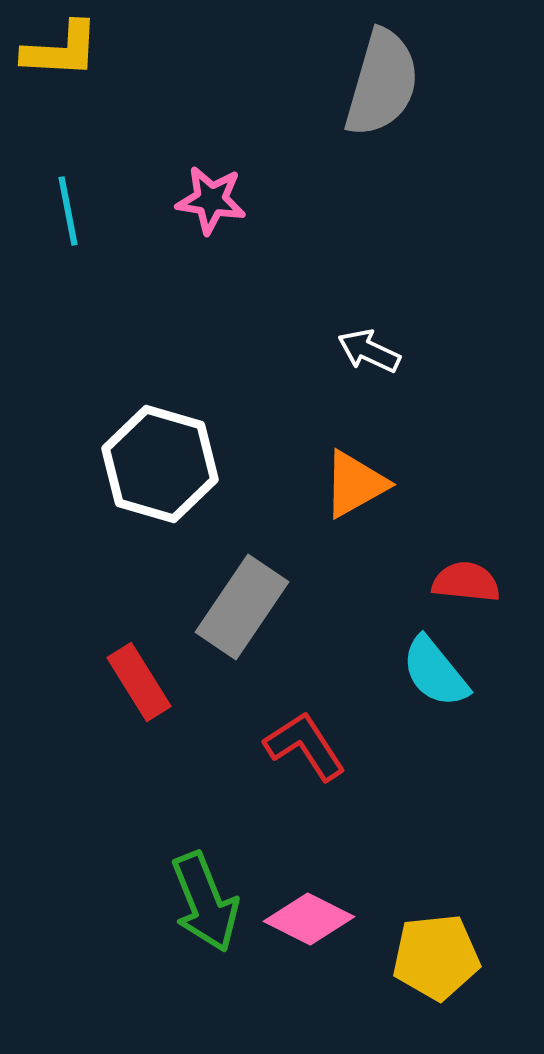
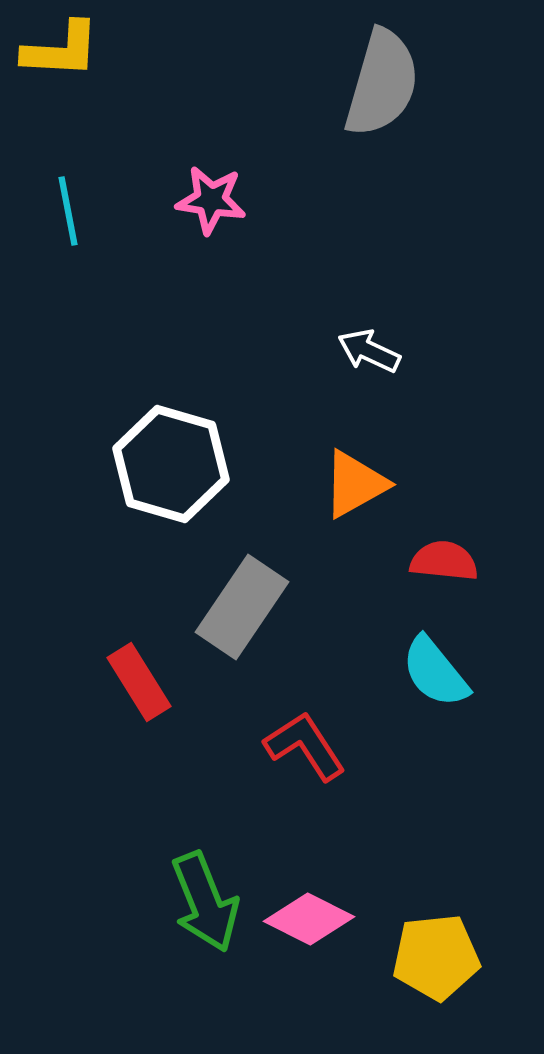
white hexagon: moved 11 px right
red semicircle: moved 22 px left, 21 px up
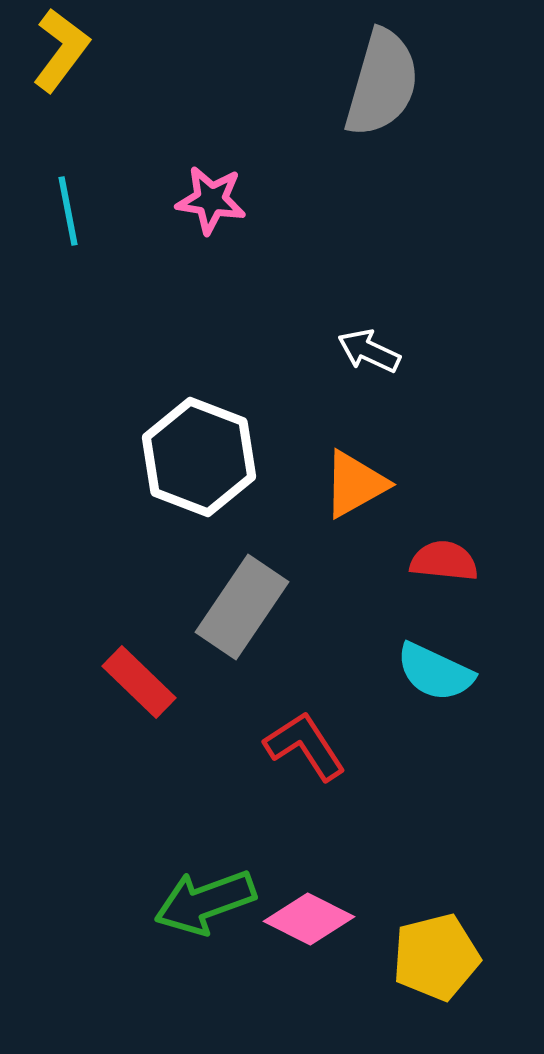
yellow L-shape: rotated 56 degrees counterclockwise
white hexagon: moved 28 px right, 7 px up; rotated 5 degrees clockwise
cyan semicircle: rotated 26 degrees counterclockwise
red rectangle: rotated 14 degrees counterclockwise
green arrow: rotated 92 degrees clockwise
yellow pentagon: rotated 8 degrees counterclockwise
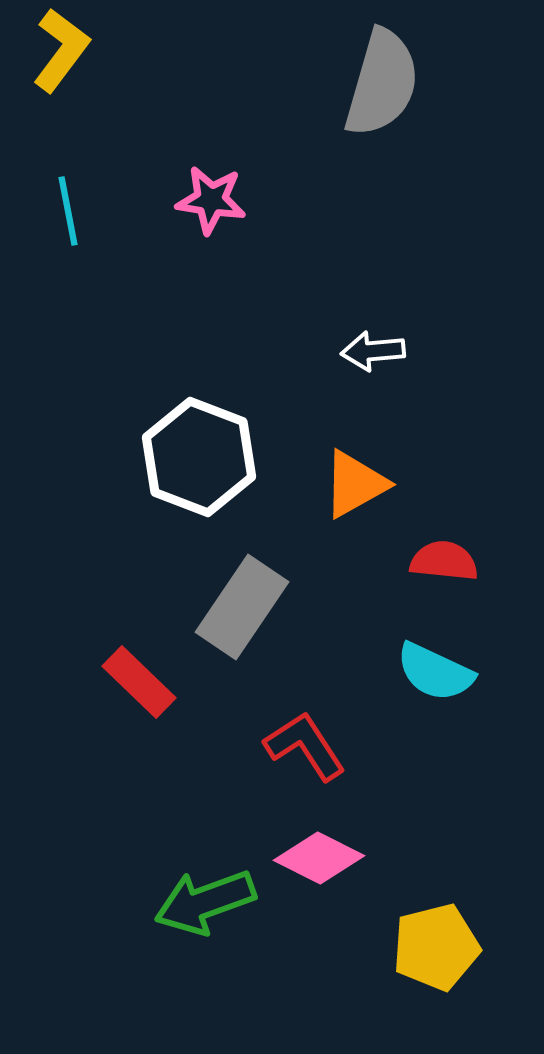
white arrow: moved 4 px right; rotated 30 degrees counterclockwise
pink diamond: moved 10 px right, 61 px up
yellow pentagon: moved 10 px up
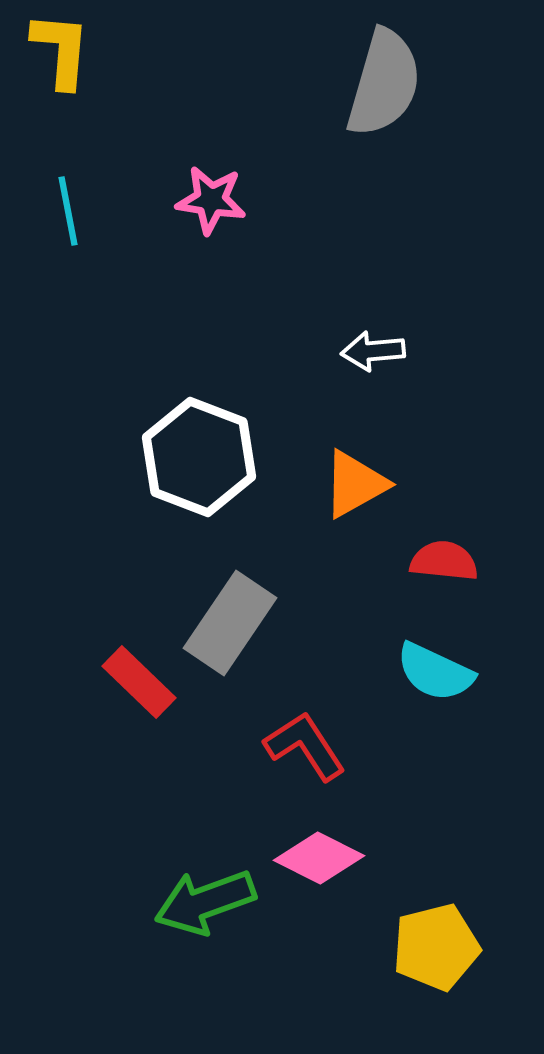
yellow L-shape: rotated 32 degrees counterclockwise
gray semicircle: moved 2 px right
gray rectangle: moved 12 px left, 16 px down
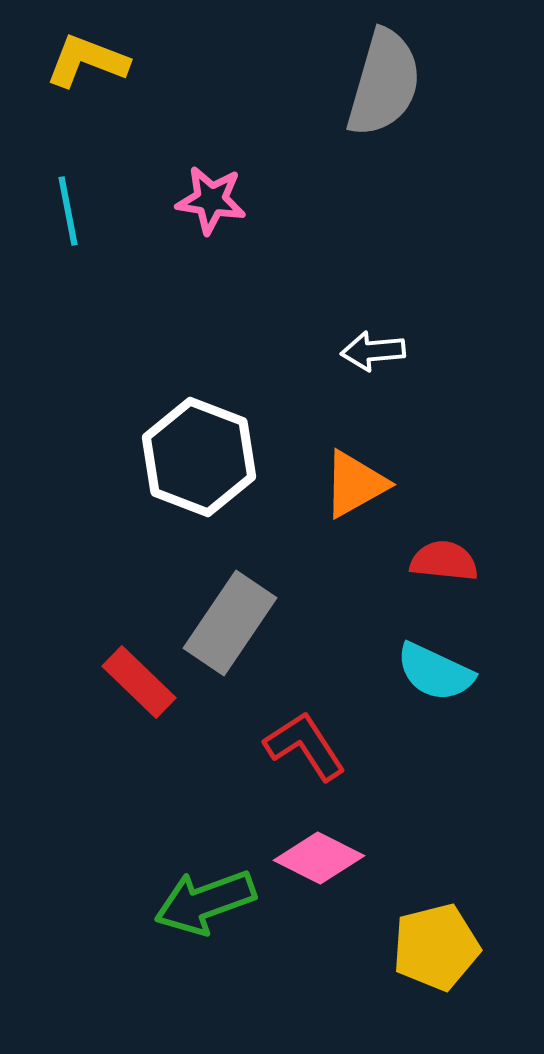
yellow L-shape: moved 26 px right, 11 px down; rotated 74 degrees counterclockwise
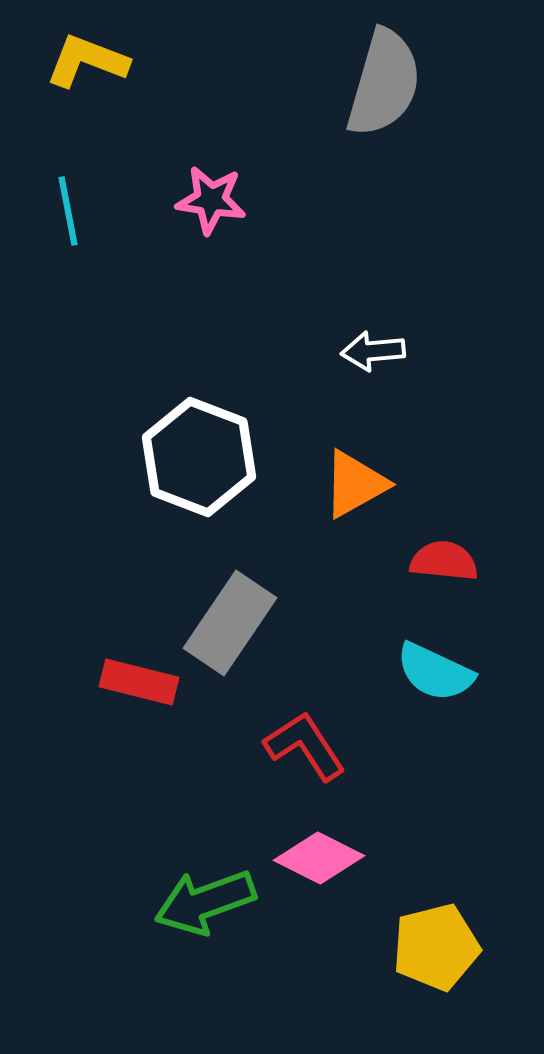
red rectangle: rotated 30 degrees counterclockwise
